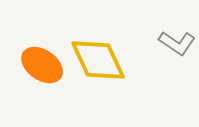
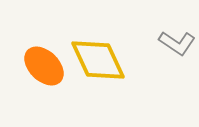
orange ellipse: moved 2 px right, 1 px down; rotated 9 degrees clockwise
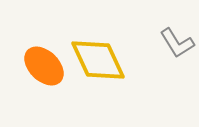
gray L-shape: rotated 24 degrees clockwise
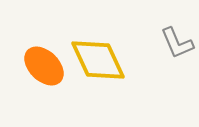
gray L-shape: rotated 9 degrees clockwise
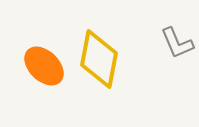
yellow diamond: moved 1 px right, 1 px up; rotated 36 degrees clockwise
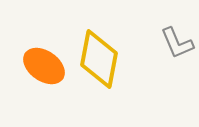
orange ellipse: rotated 9 degrees counterclockwise
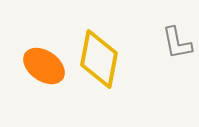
gray L-shape: rotated 12 degrees clockwise
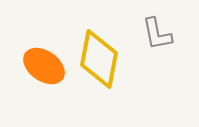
gray L-shape: moved 20 px left, 9 px up
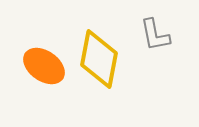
gray L-shape: moved 2 px left, 1 px down
